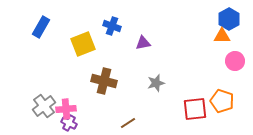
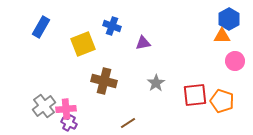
gray star: rotated 18 degrees counterclockwise
red square: moved 14 px up
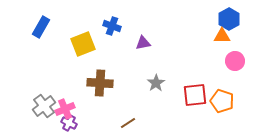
brown cross: moved 4 px left, 2 px down; rotated 10 degrees counterclockwise
pink cross: moved 1 px left; rotated 18 degrees counterclockwise
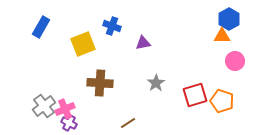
red square: rotated 10 degrees counterclockwise
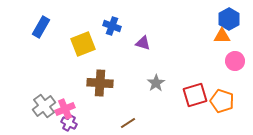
purple triangle: rotated 28 degrees clockwise
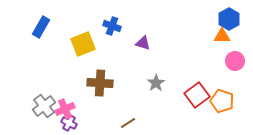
red square: moved 2 px right; rotated 20 degrees counterclockwise
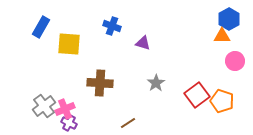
yellow square: moved 14 px left; rotated 25 degrees clockwise
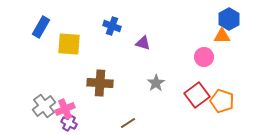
pink circle: moved 31 px left, 4 px up
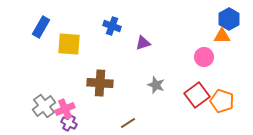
purple triangle: rotated 35 degrees counterclockwise
gray star: moved 2 px down; rotated 18 degrees counterclockwise
